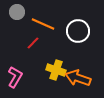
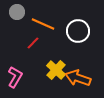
yellow cross: rotated 24 degrees clockwise
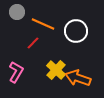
white circle: moved 2 px left
pink L-shape: moved 1 px right, 5 px up
